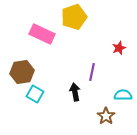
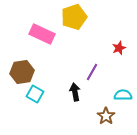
purple line: rotated 18 degrees clockwise
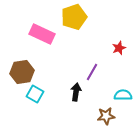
black arrow: moved 1 px right; rotated 18 degrees clockwise
brown star: rotated 30 degrees clockwise
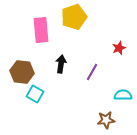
pink rectangle: moved 1 px left, 4 px up; rotated 60 degrees clockwise
brown hexagon: rotated 15 degrees clockwise
black arrow: moved 15 px left, 28 px up
brown star: moved 4 px down
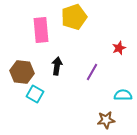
black arrow: moved 4 px left, 2 px down
